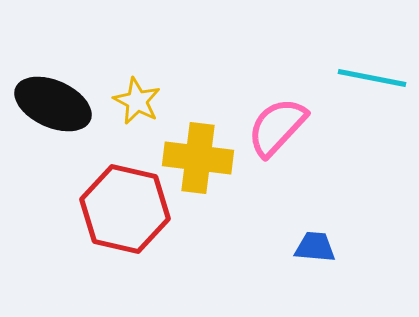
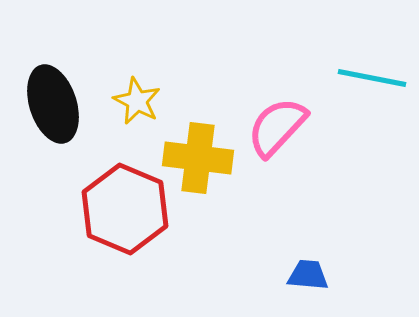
black ellipse: rotated 48 degrees clockwise
red hexagon: rotated 10 degrees clockwise
blue trapezoid: moved 7 px left, 28 px down
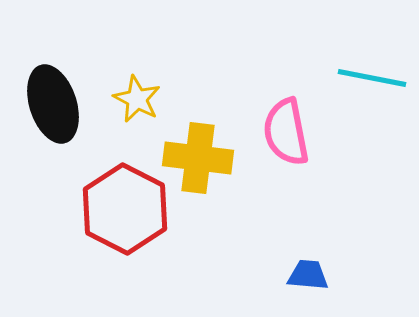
yellow star: moved 2 px up
pink semicircle: moved 9 px right, 5 px down; rotated 54 degrees counterclockwise
red hexagon: rotated 4 degrees clockwise
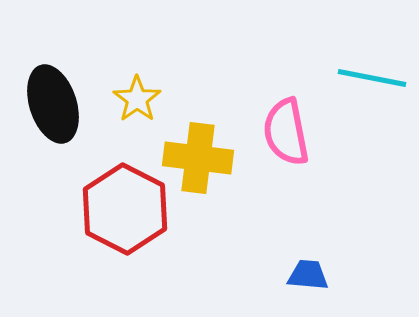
yellow star: rotated 9 degrees clockwise
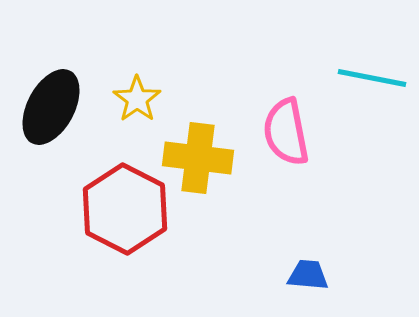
black ellipse: moved 2 px left, 3 px down; rotated 46 degrees clockwise
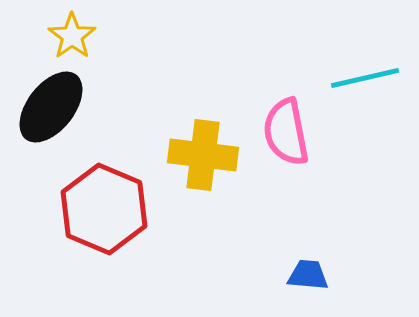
cyan line: moved 7 px left; rotated 24 degrees counterclockwise
yellow star: moved 65 px left, 63 px up
black ellipse: rotated 10 degrees clockwise
yellow cross: moved 5 px right, 3 px up
red hexagon: moved 21 px left; rotated 4 degrees counterclockwise
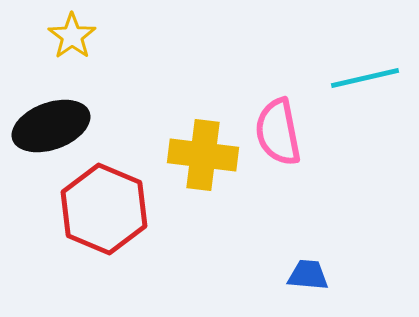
black ellipse: moved 19 px down; rotated 32 degrees clockwise
pink semicircle: moved 8 px left
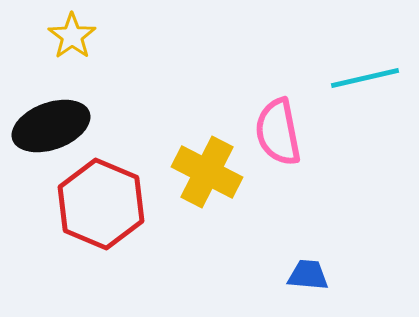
yellow cross: moved 4 px right, 17 px down; rotated 20 degrees clockwise
red hexagon: moved 3 px left, 5 px up
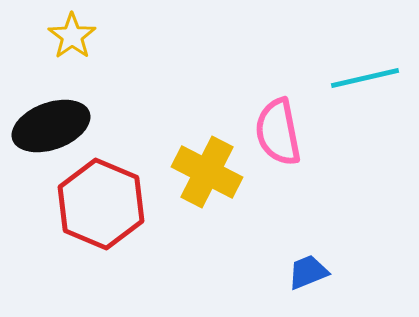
blue trapezoid: moved 3 px up; rotated 27 degrees counterclockwise
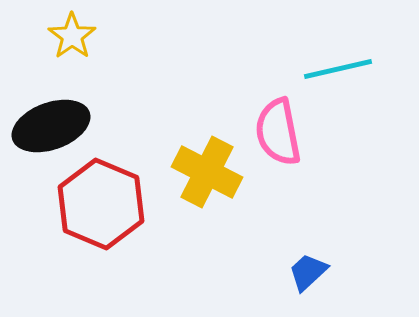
cyan line: moved 27 px left, 9 px up
blue trapezoid: rotated 21 degrees counterclockwise
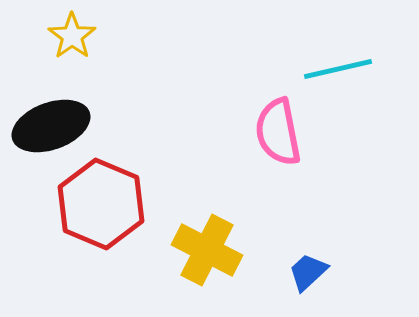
yellow cross: moved 78 px down
